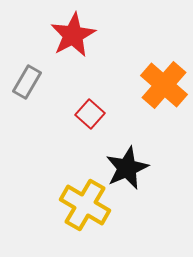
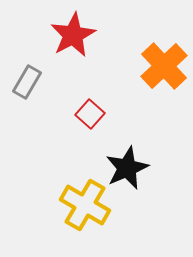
orange cross: moved 19 px up; rotated 6 degrees clockwise
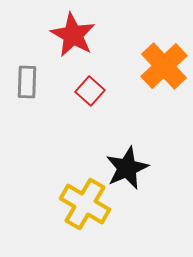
red star: rotated 15 degrees counterclockwise
gray rectangle: rotated 28 degrees counterclockwise
red square: moved 23 px up
yellow cross: moved 1 px up
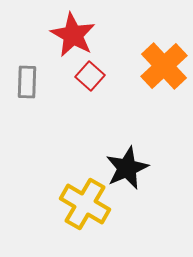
red square: moved 15 px up
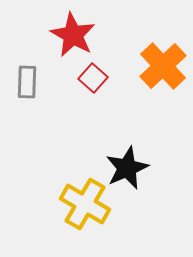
orange cross: moved 1 px left
red square: moved 3 px right, 2 px down
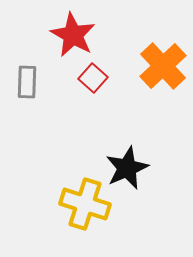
yellow cross: rotated 12 degrees counterclockwise
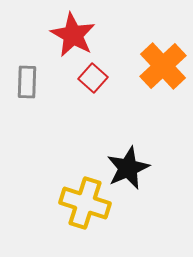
black star: moved 1 px right
yellow cross: moved 1 px up
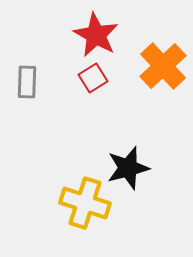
red star: moved 23 px right
red square: rotated 16 degrees clockwise
black star: rotated 9 degrees clockwise
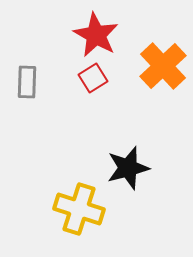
yellow cross: moved 6 px left, 6 px down
